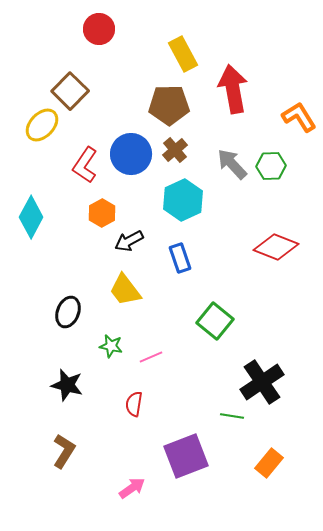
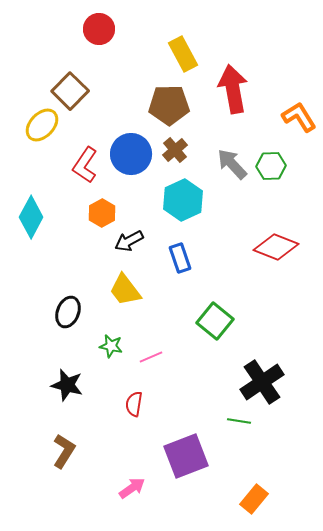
green line: moved 7 px right, 5 px down
orange rectangle: moved 15 px left, 36 px down
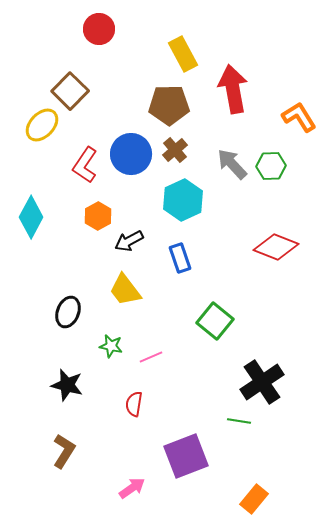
orange hexagon: moved 4 px left, 3 px down
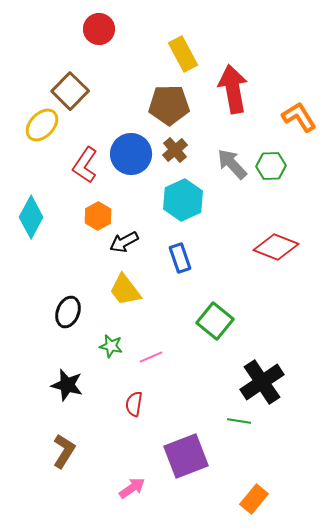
black arrow: moved 5 px left, 1 px down
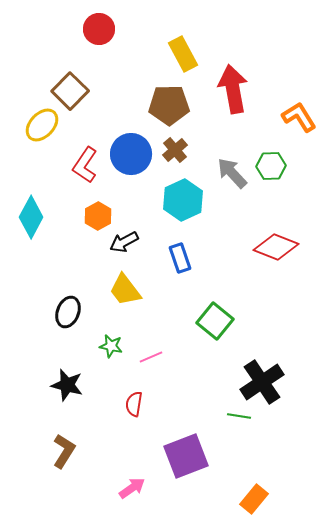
gray arrow: moved 9 px down
green line: moved 5 px up
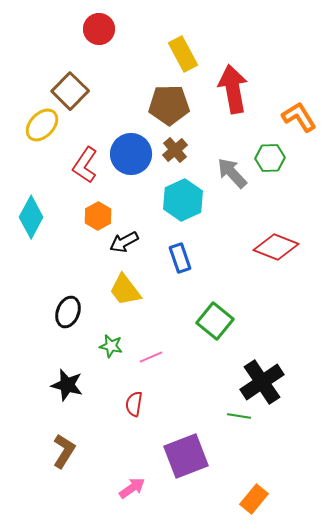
green hexagon: moved 1 px left, 8 px up
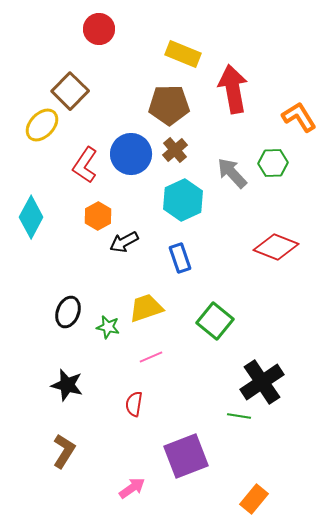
yellow rectangle: rotated 40 degrees counterclockwise
green hexagon: moved 3 px right, 5 px down
yellow trapezoid: moved 21 px right, 18 px down; rotated 108 degrees clockwise
green star: moved 3 px left, 19 px up
